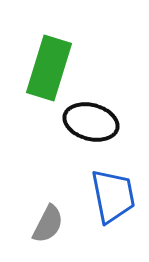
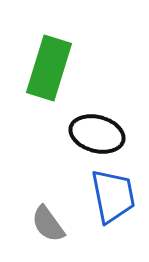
black ellipse: moved 6 px right, 12 px down
gray semicircle: rotated 117 degrees clockwise
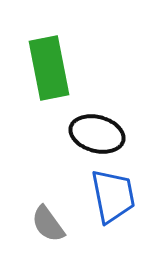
green rectangle: rotated 28 degrees counterclockwise
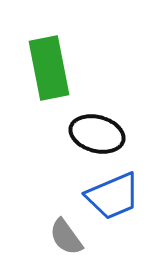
blue trapezoid: rotated 78 degrees clockwise
gray semicircle: moved 18 px right, 13 px down
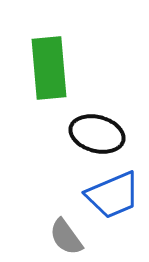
green rectangle: rotated 6 degrees clockwise
blue trapezoid: moved 1 px up
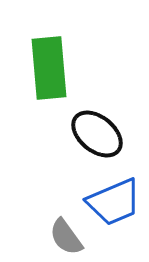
black ellipse: rotated 24 degrees clockwise
blue trapezoid: moved 1 px right, 7 px down
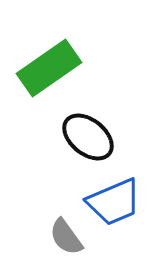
green rectangle: rotated 60 degrees clockwise
black ellipse: moved 9 px left, 3 px down
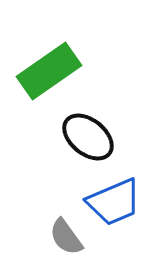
green rectangle: moved 3 px down
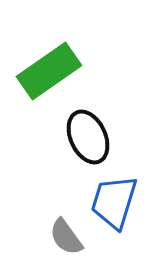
black ellipse: rotated 26 degrees clockwise
blue trapezoid: rotated 130 degrees clockwise
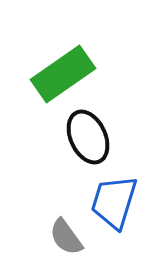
green rectangle: moved 14 px right, 3 px down
